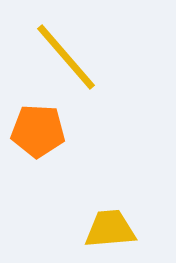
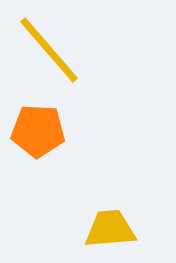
yellow line: moved 17 px left, 7 px up
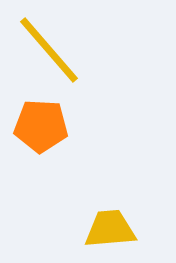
orange pentagon: moved 3 px right, 5 px up
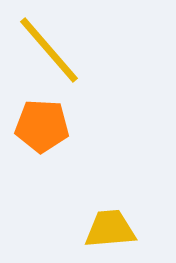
orange pentagon: moved 1 px right
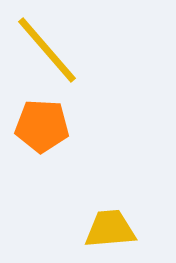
yellow line: moved 2 px left
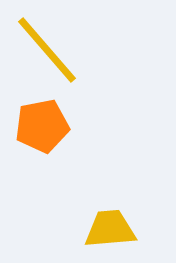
orange pentagon: rotated 14 degrees counterclockwise
